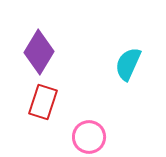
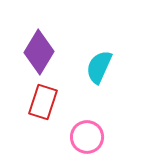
cyan semicircle: moved 29 px left, 3 px down
pink circle: moved 2 px left
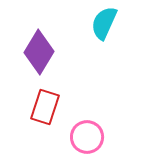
cyan semicircle: moved 5 px right, 44 px up
red rectangle: moved 2 px right, 5 px down
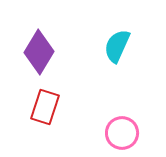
cyan semicircle: moved 13 px right, 23 px down
pink circle: moved 35 px right, 4 px up
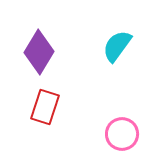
cyan semicircle: rotated 12 degrees clockwise
pink circle: moved 1 px down
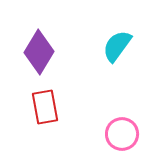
red rectangle: rotated 28 degrees counterclockwise
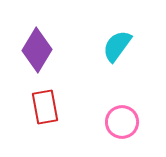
purple diamond: moved 2 px left, 2 px up
pink circle: moved 12 px up
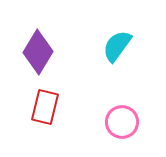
purple diamond: moved 1 px right, 2 px down
red rectangle: rotated 24 degrees clockwise
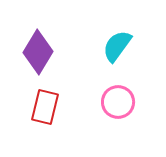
pink circle: moved 4 px left, 20 px up
